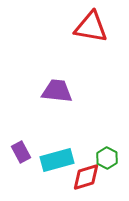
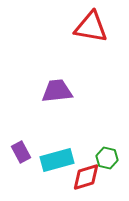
purple trapezoid: rotated 12 degrees counterclockwise
green hexagon: rotated 15 degrees counterclockwise
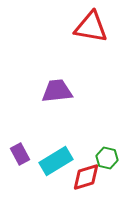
purple rectangle: moved 1 px left, 2 px down
cyan rectangle: moved 1 px left, 1 px down; rotated 16 degrees counterclockwise
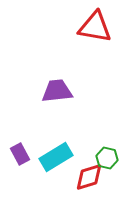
red triangle: moved 4 px right
cyan rectangle: moved 4 px up
red diamond: moved 3 px right
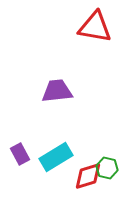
green hexagon: moved 10 px down
red diamond: moved 1 px left, 1 px up
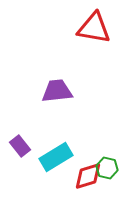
red triangle: moved 1 px left, 1 px down
purple rectangle: moved 8 px up; rotated 10 degrees counterclockwise
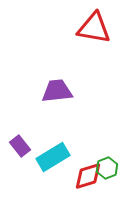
cyan rectangle: moved 3 px left
green hexagon: rotated 25 degrees clockwise
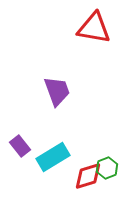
purple trapezoid: rotated 76 degrees clockwise
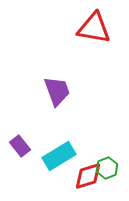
cyan rectangle: moved 6 px right, 1 px up
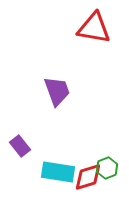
cyan rectangle: moved 1 px left, 16 px down; rotated 40 degrees clockwise
red diamond: moved 1 px down
